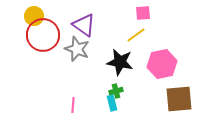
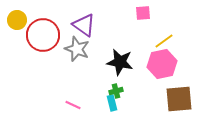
yellow circle: moved 17 px left, 4 px down
yellow line: moved 28 px right, 6 px down
pink line: rotated 70 degrees counterclockwise
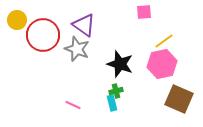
pink square: moved 1 px right, 1 px up
black star: moved 2 px down; rotated 8 degrees clockwise
brown square: rotated 28 degrees clockwise
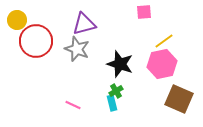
purple triangle: moved 1 px up; rotated 50 degrees counterclockwise
red circle: moved 7 px left, 6 px down
green cross: rotated 16 degrees counterclockwise
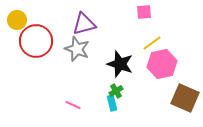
yellow line: moved 12 px left, 2 px down
brown square: moved 6 px right, 1 px up
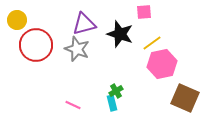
red circle: moved 4 px down
black star: moved 30 px up
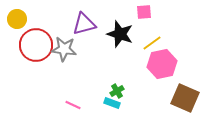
yellow circle: moved 1 px up
gray star: moved 13 px left; rotated 15 degrees counterclockwise
green cross: moved 1 px right
cyan rectangle: rotated 56 degrees counterclockwise
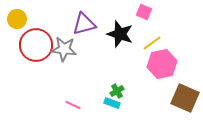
pink square: rotated 28 degrees clockwise
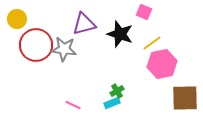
brown square: rotated 24 degrees counterclockwise
cyan rectangle: rotated 42 degrees counterclockwise
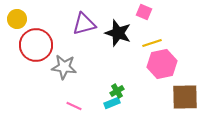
black star: moved 2 px left, 1 px up
yellow line: rotated 18 degrees clockwise
gray star: moved 18 px down
brown square: moved 1 px up
pink line: moved 1 px right, 1 px down
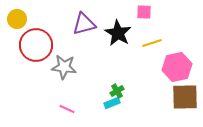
pink square: rotated 21 degrees counterclockwise
black star: rotated 12 degrees clockwise
pink hexagon: moved 15 px right, 3 px down
pink line: moved 7 px left, 3 px down
